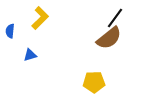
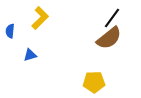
black line: moved 3 px left
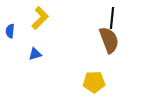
black line: rotated 30 degrees counterclockwise
brown semicircle: moved 2 px down; rotated 72 degrees counterclockwise
blue triangle: moved 5 px right, 1 px up
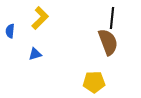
brown semicircle: moved 1 px left, 2 px down
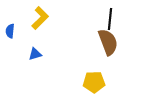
black line: moved 2 px left, 1 px down
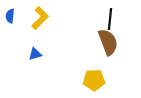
blue semicircle: moved 15 px up
yellow pentagon: moved 2 px up
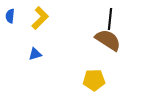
brown semicircle: moved 2 px up; rotated 36 degrees counterclockwise
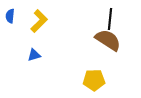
yellow L-shape: moved 1 px left, 3 px down
blue triangle: moved 1 px left, 1 px down
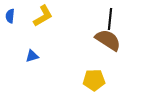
yellow L-shape: moved 4 px right, 5 px up; rotated 15 degrees clockwise
blue triangle: moved 2 px left, 1 px down
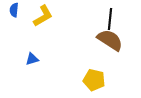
blue semicircle: moved 4 px right, 6 px up
brown semicircle: moved 2 px right
blue triangle: moved 3 px down
yellow pentagon: rotated 15 degrees clockwise
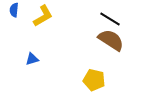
black line: rotated 65 degrees counterclockwise
brown semicircle: moved 1 px right
